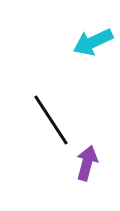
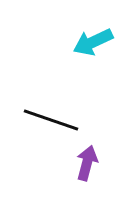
black line: rotated 38 degrees counterclockwise
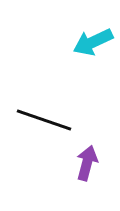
black line: moved 7 px left
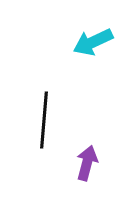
black line: rotated 76 degrees clockwise
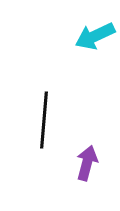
cyan arrow: moved 2 px right, 6 px up
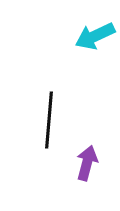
black line: moved 5 px right
